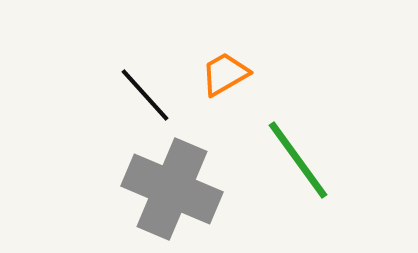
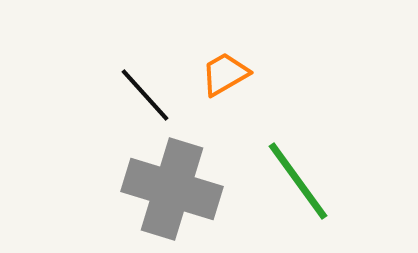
green line: moved 21 px down
gray cross: rotated 6 degrees counterclockwise
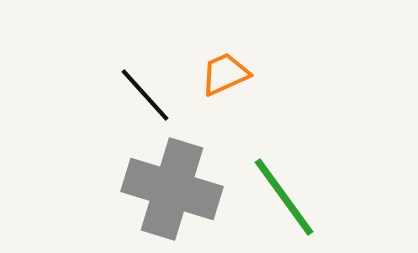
orange trapezoid: rotated 6 degrees clockwise
green line: moved 14 px left, 16 px down
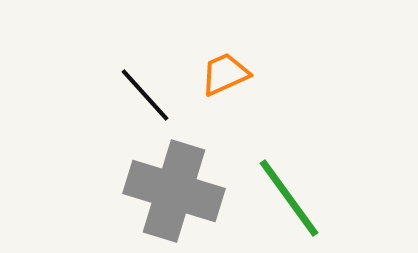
gray cross: moved 2 px right, 2 px down
green line: moved 5 px right, 1 px down
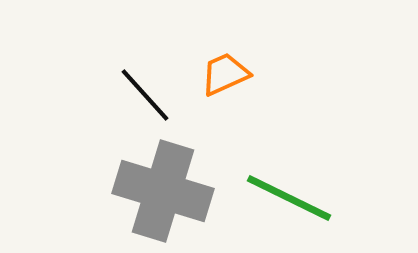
gray cross: moved 11 px left
green line: rotated 28 degrees counterclockwise
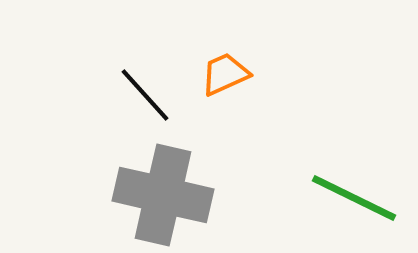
gray cross: moved 4 px down; rotated 4 degrees counterclockwise
green line: moved 65 px right
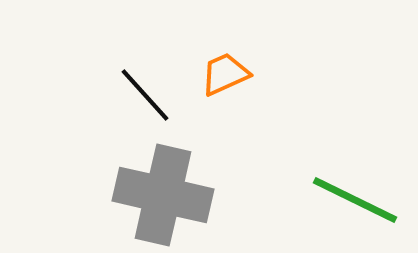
green line: moved 1 px right, 2 px down
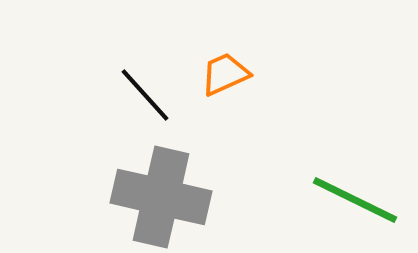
gray cross: moved 2 px left, 2 px down
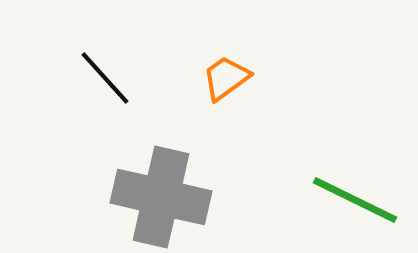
orange trapezoid: moved 1 px right, 4 px down; rotated 12 degrees counterclockwise
black line: moved 40 px left, 17 px up
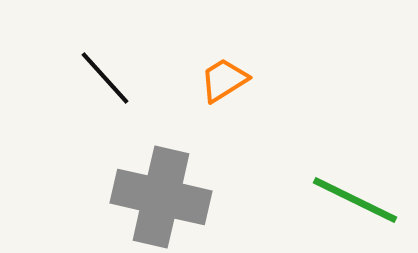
orange trapezoid: moved 2 px left, 2 px down; rotated 4 degrees clockwise
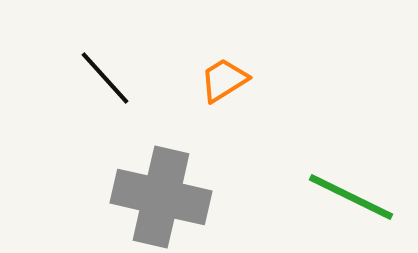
green line: moved 4 px left, 3 px up
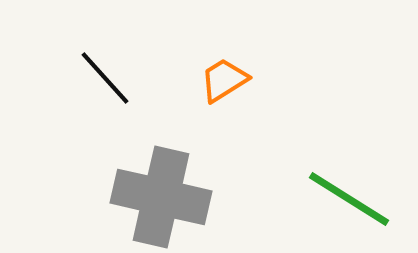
green line: moved 2 px left, 2 px down; rotated 6 degrees clockwise
